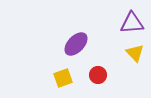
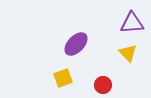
yellow triangle: moved 7 px left
red circle: moved 5 px right, 10 px down
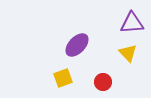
purple ellipse: moved 1 px right, 1 px down
red circle: moved 3 px up
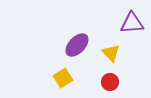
yellow triangle: moved 17 px left
yellow square: rotated 12 degrees counterclockwise
red circle: moved 7 px right
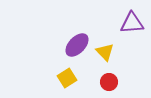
yellow triangle: moved 6 px left, 1 px up
yellow square: moved 4 px right
red circle: moved 1 px left
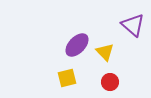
purple triangle: moved 1 px right, 2 px down; rotated 45 degrees clockwise
yellow square: rotated 18 degrees clockwise
red circle: moved 1 px right
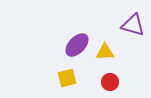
purple triangle: rotated 25 degrees counterclockwise
yellow triangle: rotated 48 degrees counterclockwise
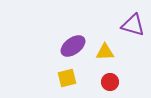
purple ellipse: moved 4 px left, 1 px down; rotated 10 degrees clockwise
